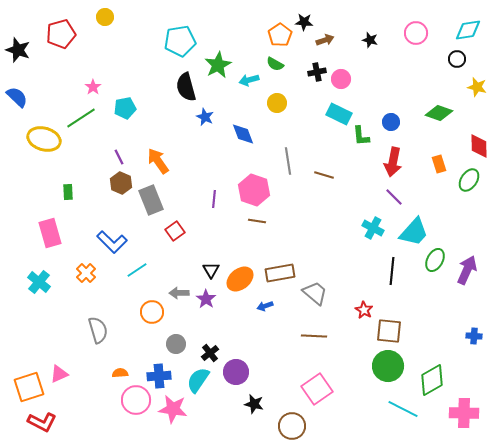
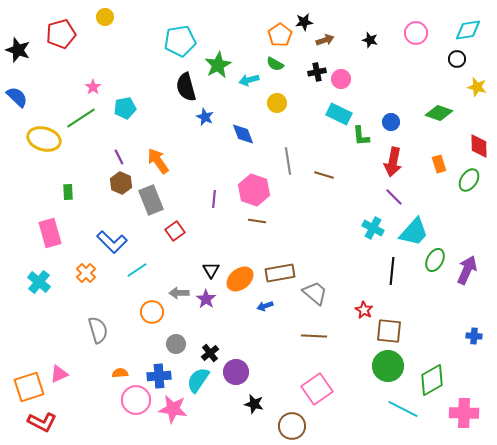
black star at (304, 22): rotated 12 degrees counterclockwise
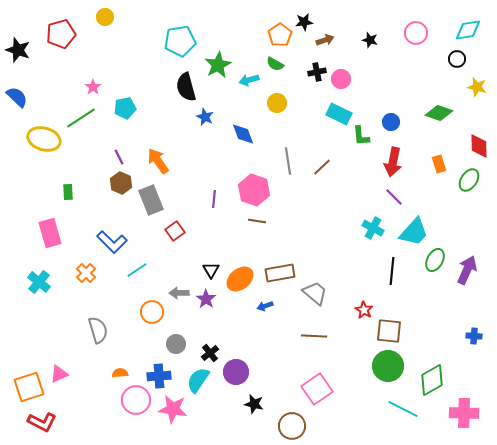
brown line at (324, 175): moved 2 px left, 8 px up; rotated 60 degrees counterclockwise
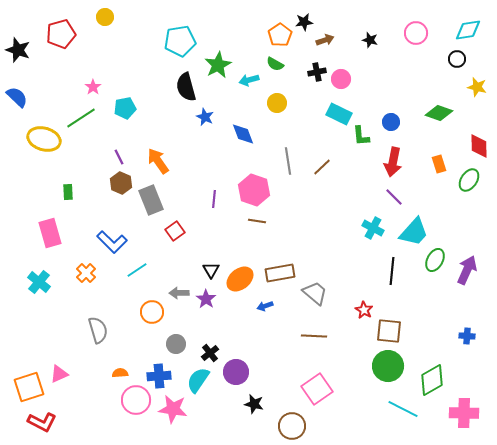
blue cross at (474, 336): moved 7 px left
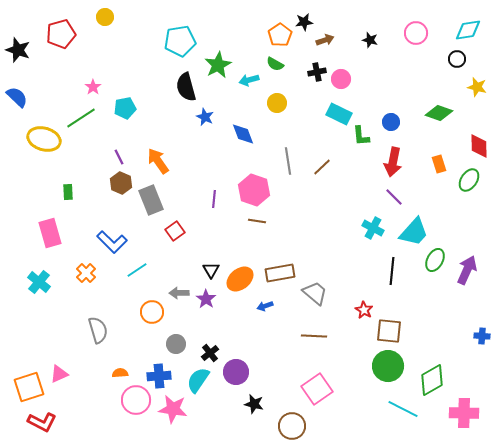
blue cross at (467, 336): moved 15 px right
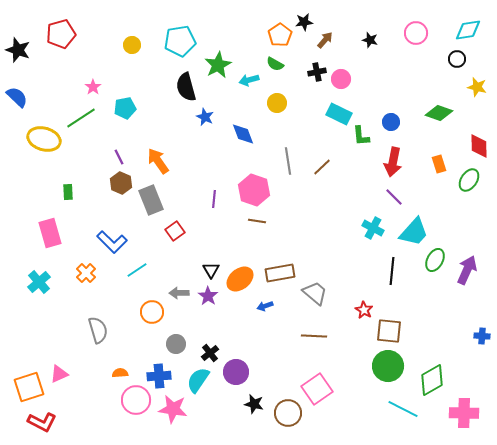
yellow circle at (105, 17): moved 27 px right, 28 px down
brown arrow at (325, 40): rotated 30 degrees counterclockwise
cyan cross at (39, 282): rotated 10 degrees clockwise
purple star at (206, 299): moved 2 px right, 3 px up
brown circle at (292, 426): moved 4 px left, 13 px up
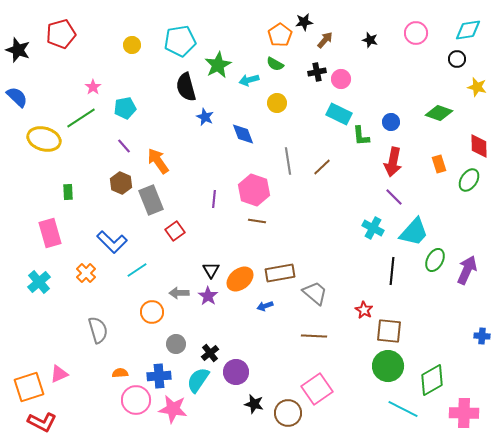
purple line at (119, 157): moved 5 px right, 11 px up; rotated 14 degrees counterclockwise
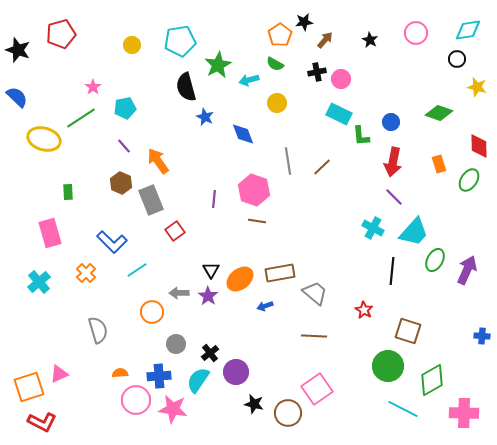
black star at (370, 40): rotated 14 degrees clockwise
brown square at (389, 331): moved 19 px right; rotated 12 degrees clockwise
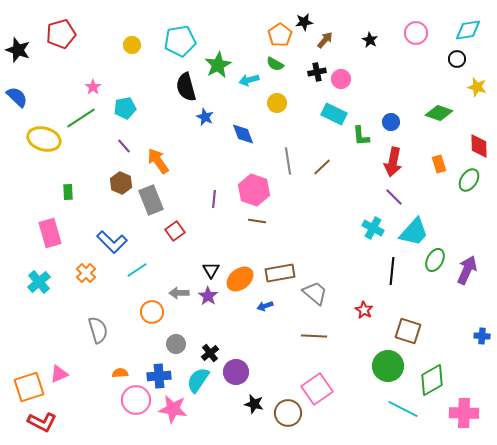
cyan rectangle at (339, 114): moved 5 px left
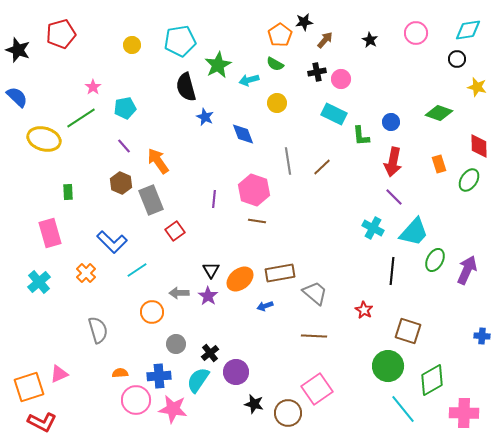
cyan line at (403, 409): rotated 24 degrees clockwise
